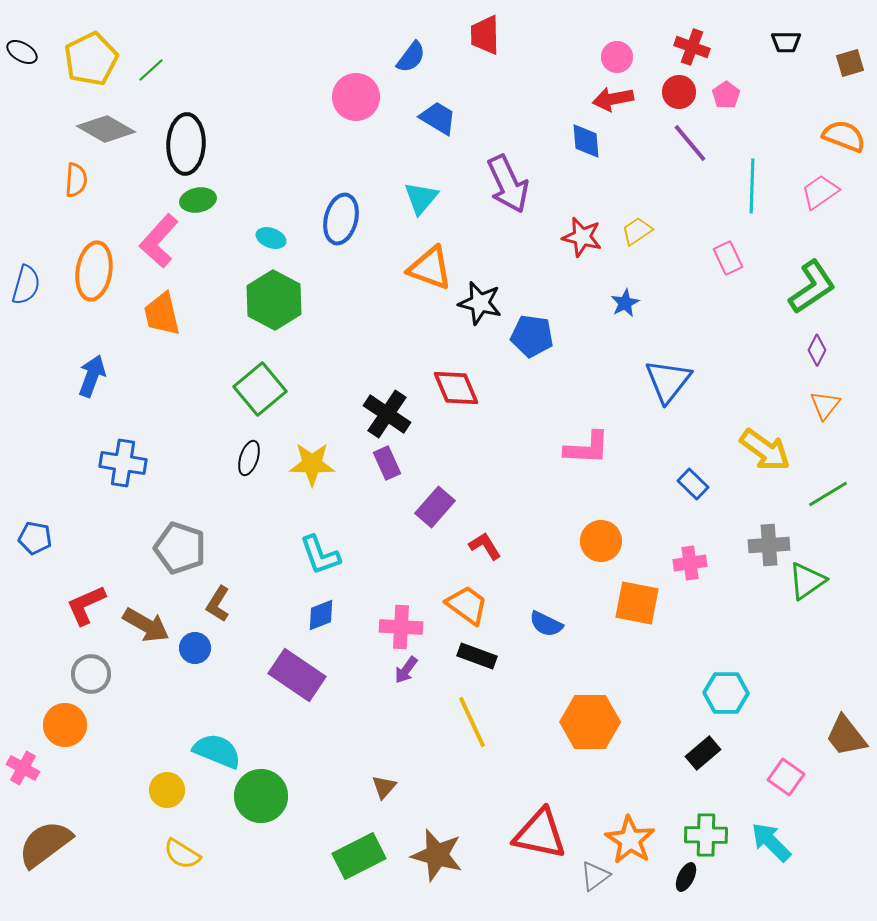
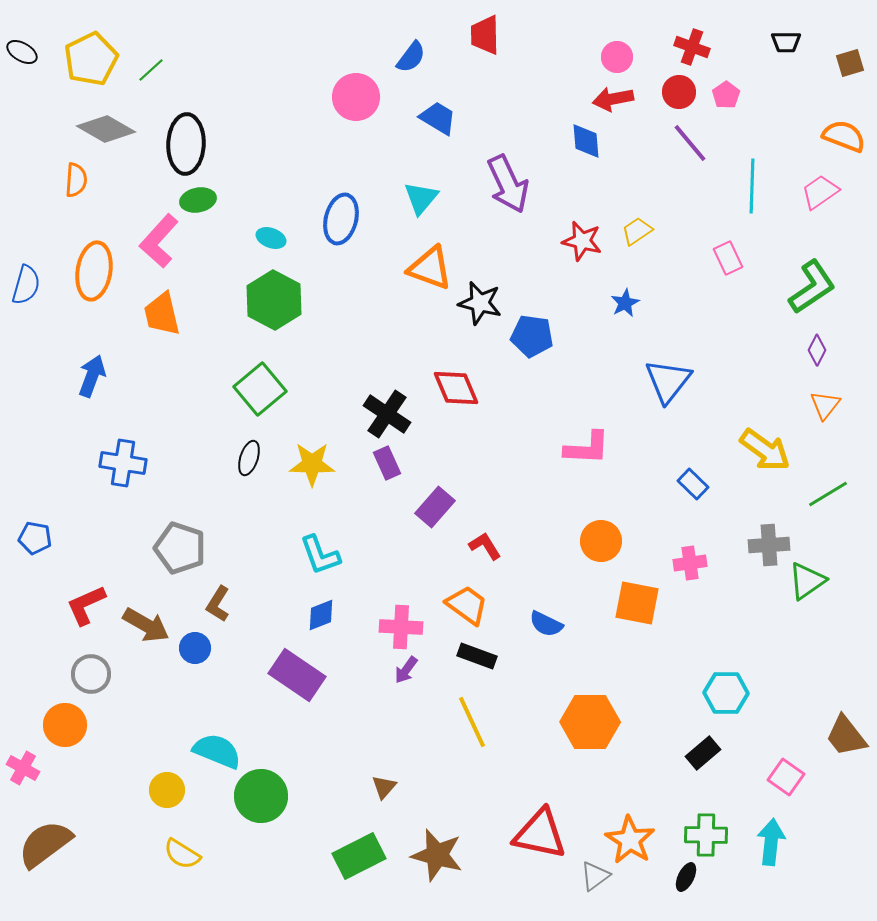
red star at (582, 237): moved 4 px down
cyan arrow at (771, 842): rotated 51 degrees clockwise
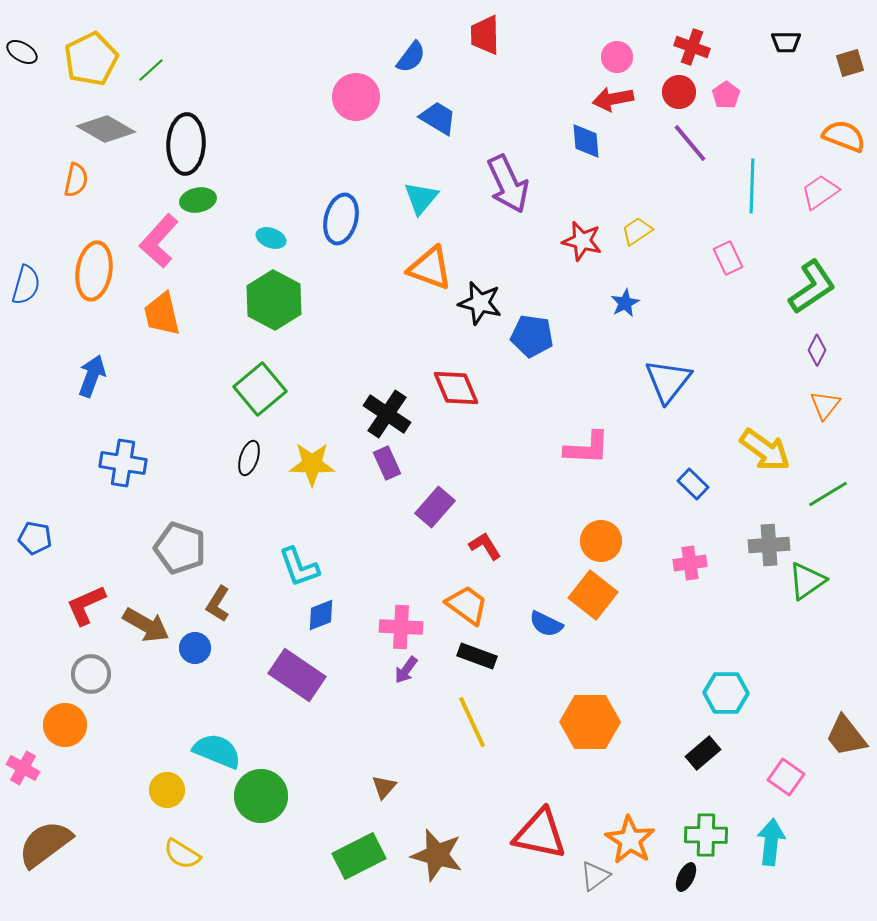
orange semicircle at (76, 180): rotated 8 degrees clockwise
cyan L-shape at (320, 555): moved 21 px left, 12 px down
orange square at (637, 603): moved 44 px left, 8 px up; rotated 27 degrees clockwise
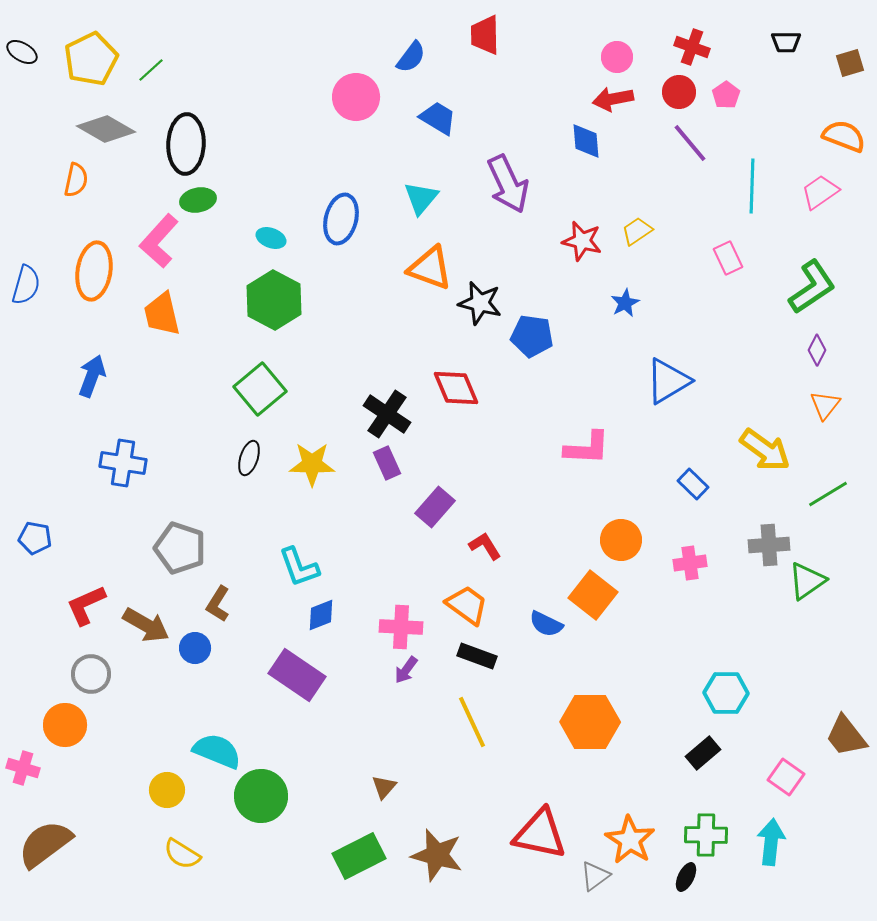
blue triangle at (668, 381): rotated 21 degrees clockwise
orange circle at (601, 541): moved 20 px right, 1 px up
pink cross at (23, 768): rotated 12 degrees counterclockwise
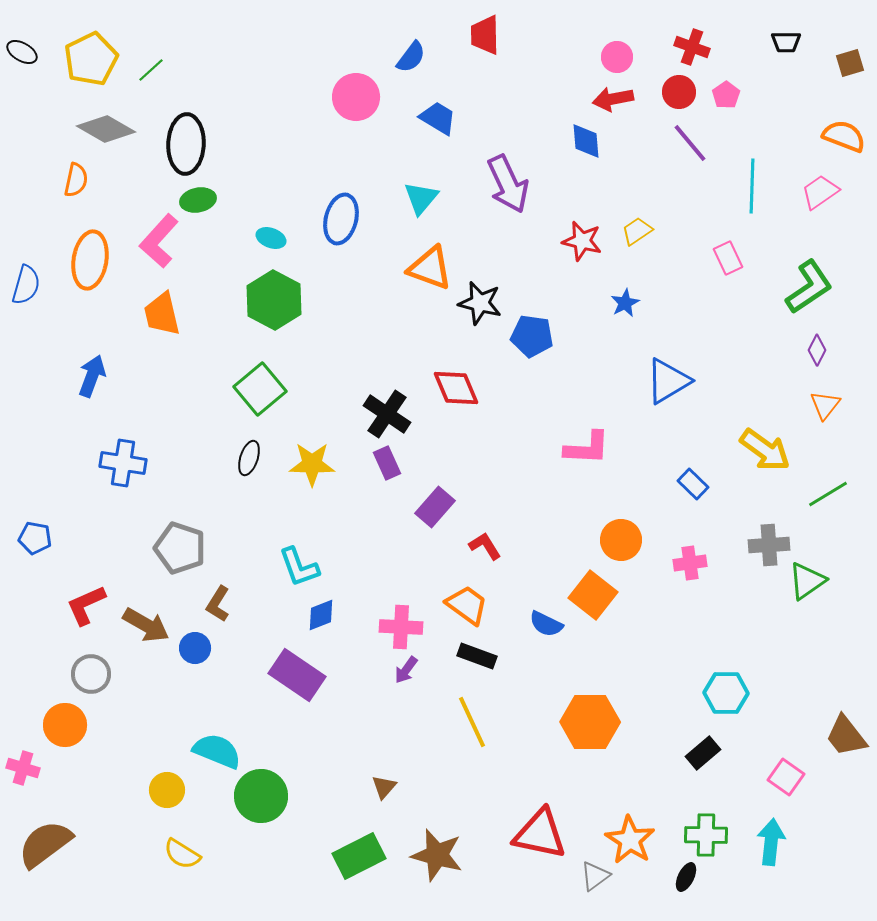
orange ellipse at (94, 271): moved 4 px left, 11 px up
green L-shape at (812, 287): moved 3 px left
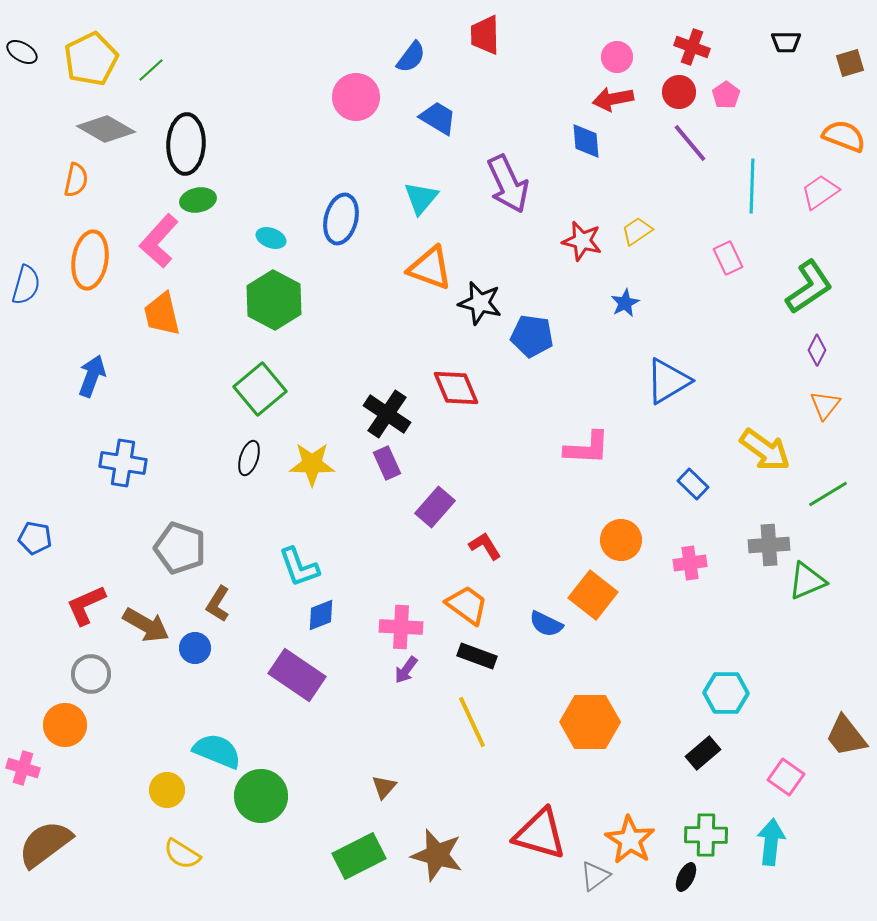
green triangle at (807, 581): rotated 12 degrees clockwise
red triangle at (540, 834): rotated 4 degrees clockwise
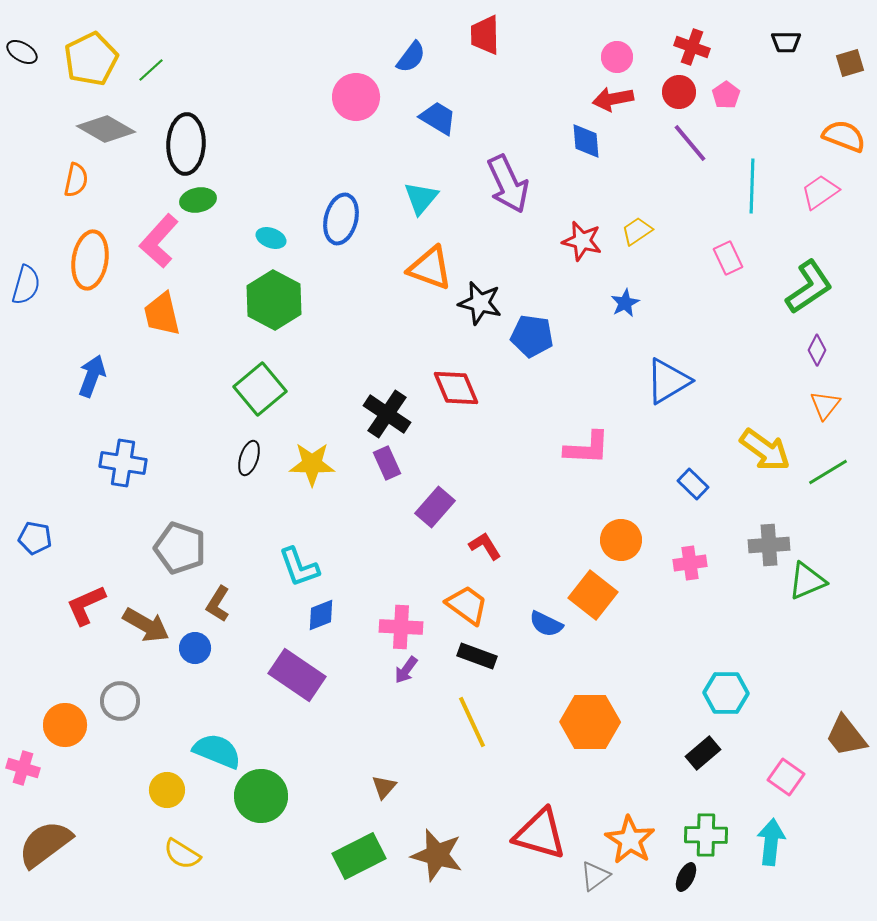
green line at (828, 494): moved 22 px up
gray circle at (91, 674): moved 29 px right, 27 px down
